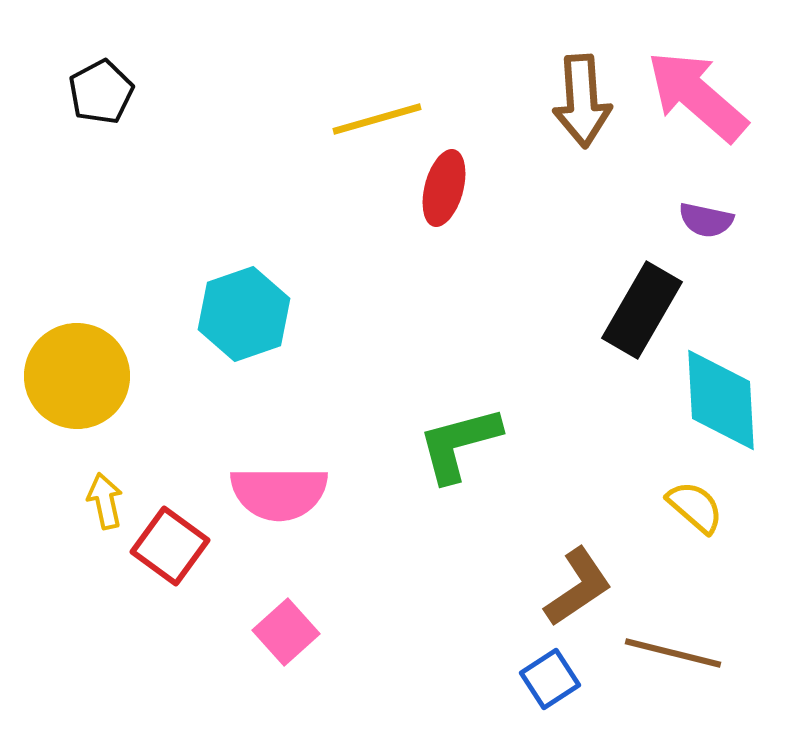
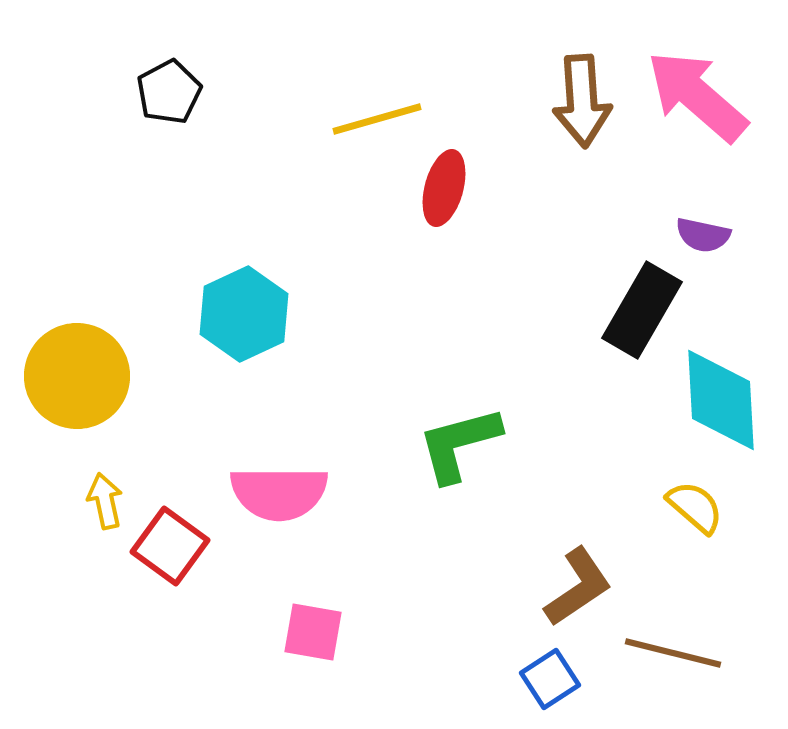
black pentagon: moved 68 px right
purple semicircle: moved 3 px left, 15 px down
cyan hexagon: rotated 6 degrees counterclockwise
pink square: moved 27 px right; rotated 38 degrees counterclockwise
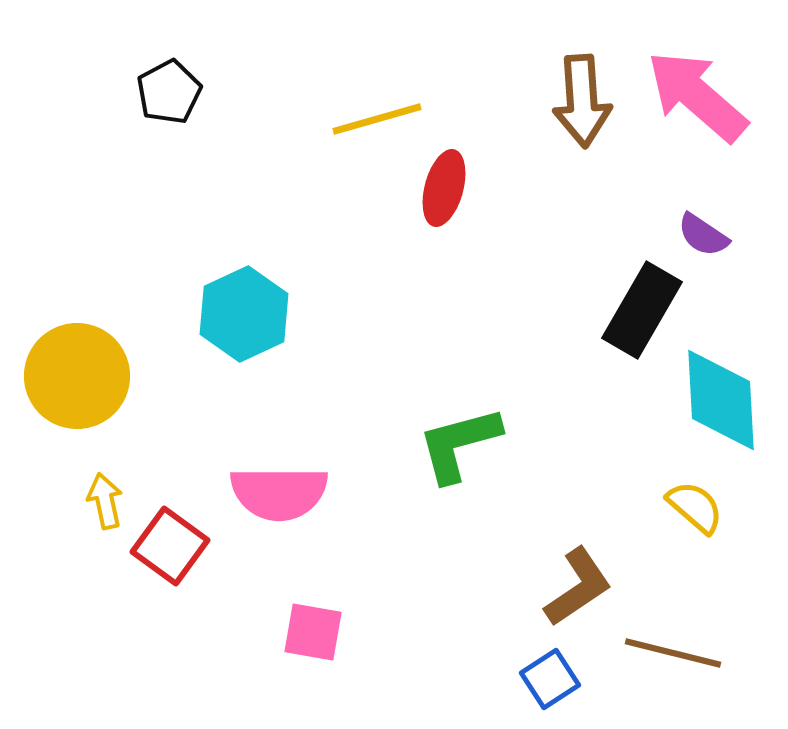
purple semicircle: rotated 22 degrees clockwise
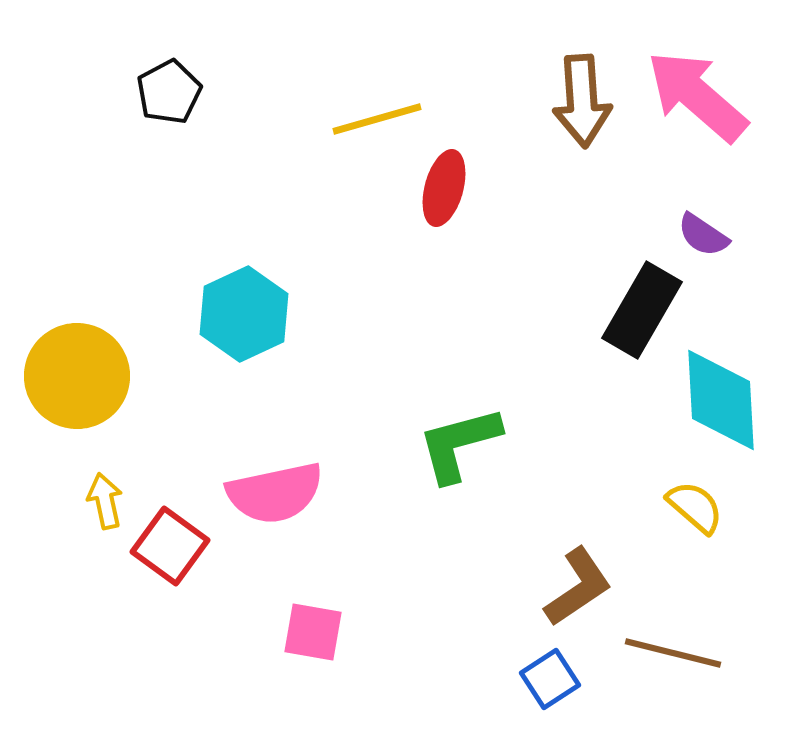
pink semicircle: moved 4 px left; rotated 12 degrees counterclockwise
